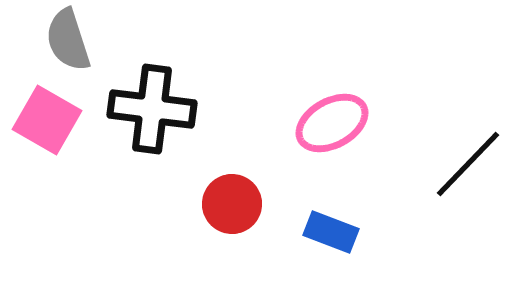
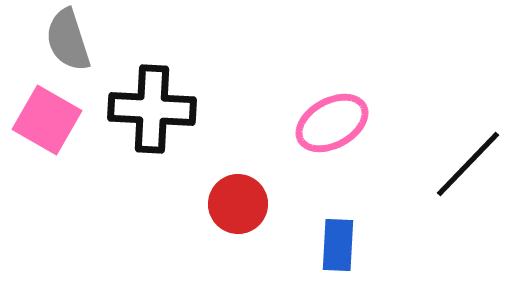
black cross: rotated 4 degrees counterclockwise
red circle: moved 6 px right
blue rectangle: moved 7 px right, 13 px down; rotated 72 degrees clockwise
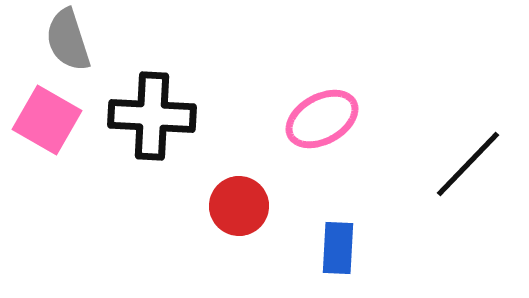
black cross: moved 7 px down
pink ellipse: moved 10 px left, 4 px up
red circle: moved 1 px right, 2 px down
blue rectangle: moved 3 px down
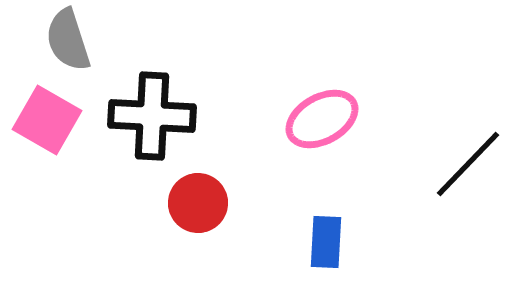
red circle: moved 41 px left, 3 px up
blue rectangle: moved 12 px left, 6 px up
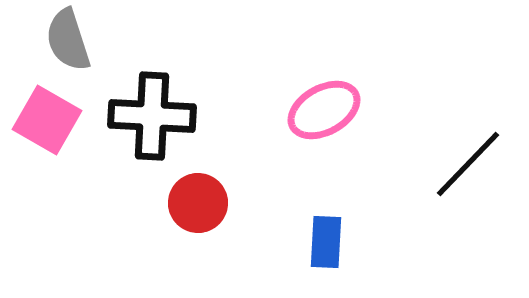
pink ellipse: moved 2 px right, 9 px up
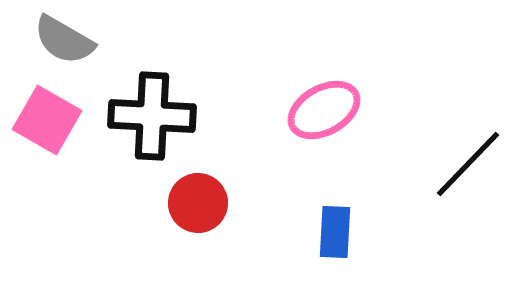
gray semicircle: moved 4 px left; rotated 42 degrees counterclockwise
blue rectangle: moved 9 px right, 10 px up
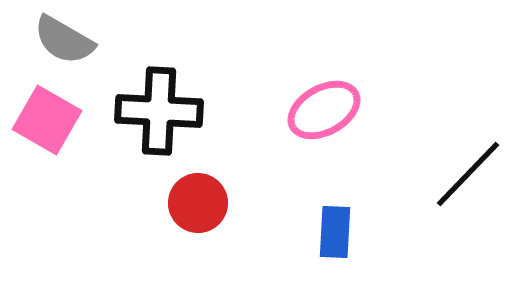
black cross: moved 7 px right, 5 px up
black line: moved 10 px down
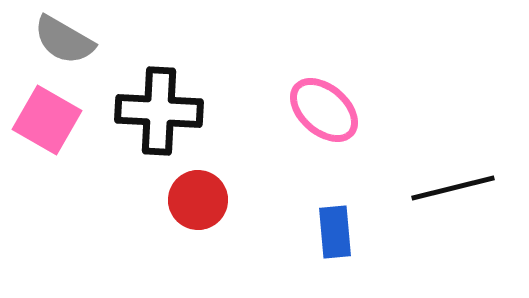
pink ellipse: rotated 70 degrees clockwise
black line: moved 15 px left, 14 px down; rotated 32 degrees clockwise
red circle: moved 3 px up
blue rectangle: rotated 8 degrees counterclockwise
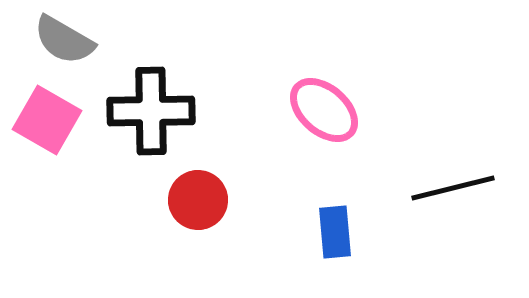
black cross: moved 8 px left; rotated 4 degrees counterclockwise
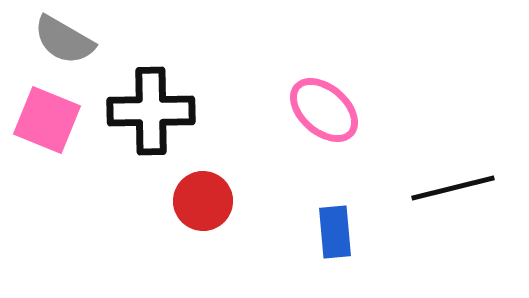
pink square: rotated 8 degrees counterclockwise
red circle: moved 5 px right, 1 px down
